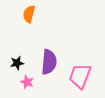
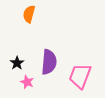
black star: rotated 24 degrees counterclockwise
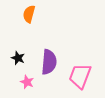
black star: moved 1 px right, 5 px up; rotated 16 degrees counterclockwise
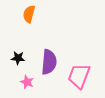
black star: rotated 16 degrees counterclockwise
pink trapezoid: moved 1 px left
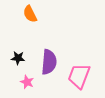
orange semicircle: moved 1 px right; rotated 42 degrees counterclockwise
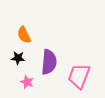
orange semicircle: moved 6 px left, 21 px down
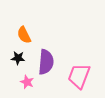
purple semicircle: moved 3 px left
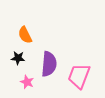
orange semicircle: moved 1 px right
purple semicircle: moved 3 px right, 2 px down
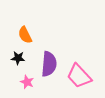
pink trapezoid: rotated 64 degrees counterclockwise
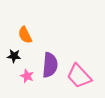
black star: moved 4 px left, 2 px up
purple semicircle: moved 1 px right, 1 px down
pink star: moved 6 px up
